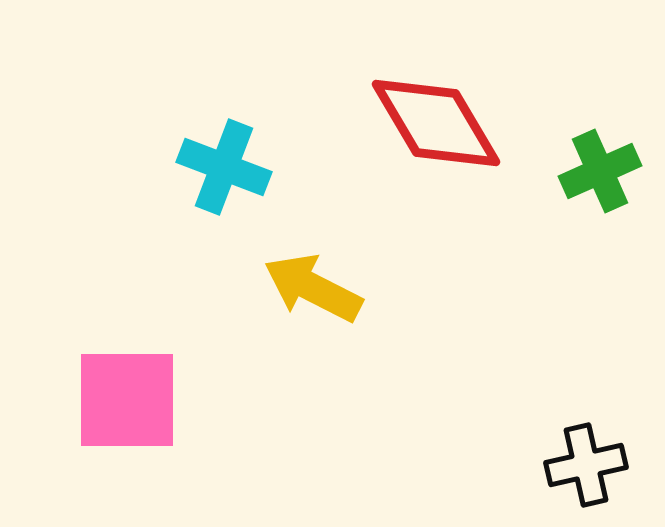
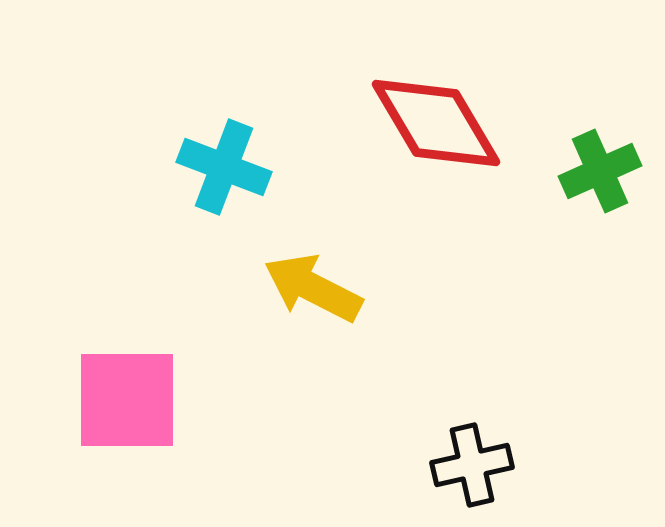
black cross: moved 114 px left
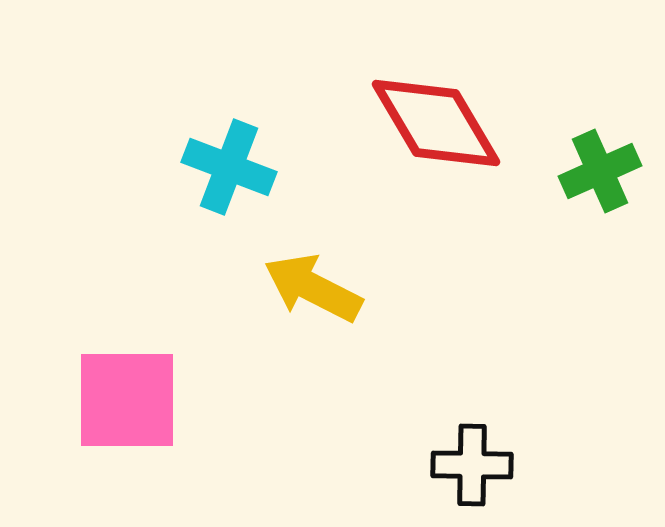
cyan cross: moved 5 px right
black cross: rotated 14 degrees clockwise
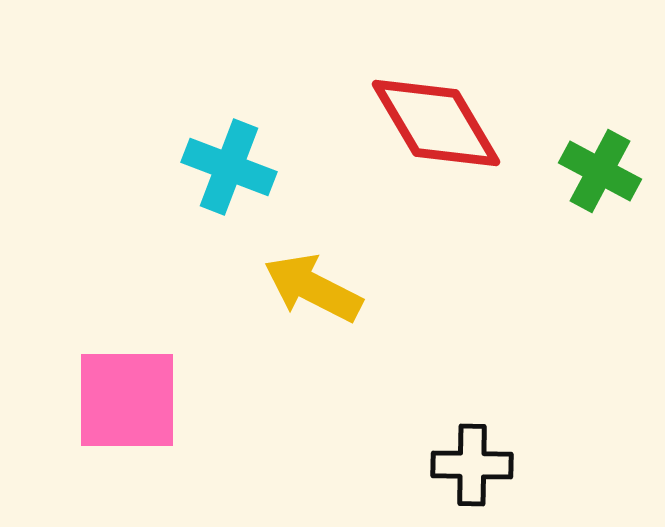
green cross: rotated 38 degrees counterclockwise
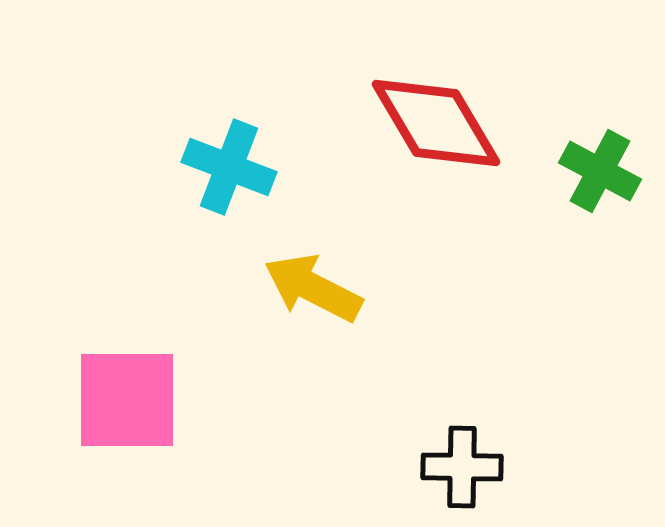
black cross: moved 10 px left, 2 px down
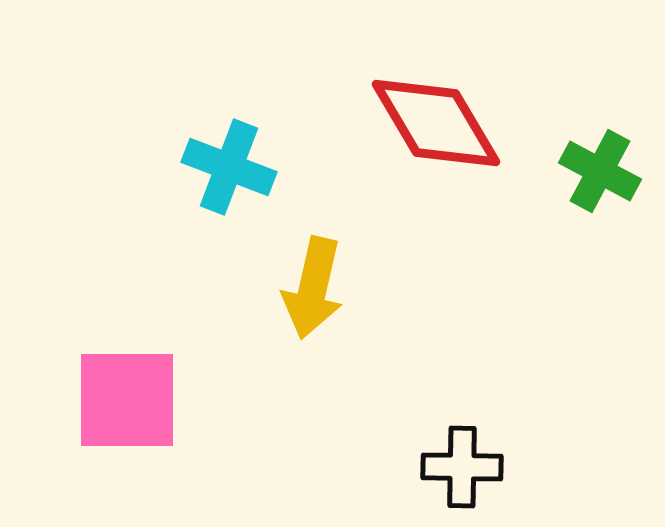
yellow arrow: rotated 104 degrees counterclockwise
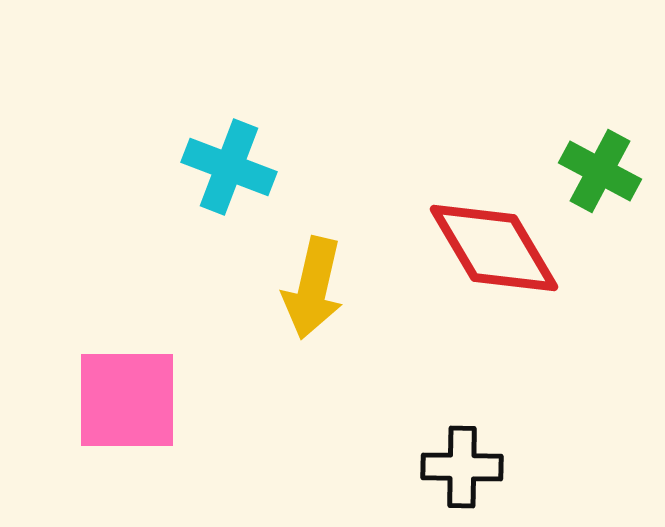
red diamond: moved 58 px right, 125 px down
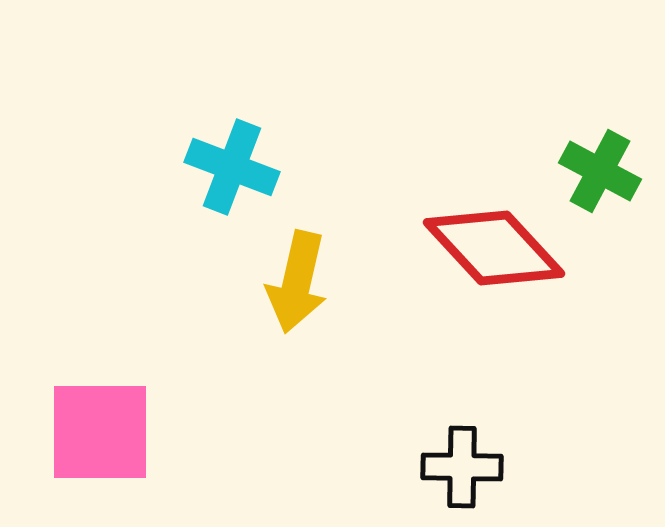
cyan cross: moved 3 px right
red diamond: rotated 12 degrees counterclockwise
yellow arrow: moved 16 px left, 6 px up
pink square: moved 27 px left, 32 px down
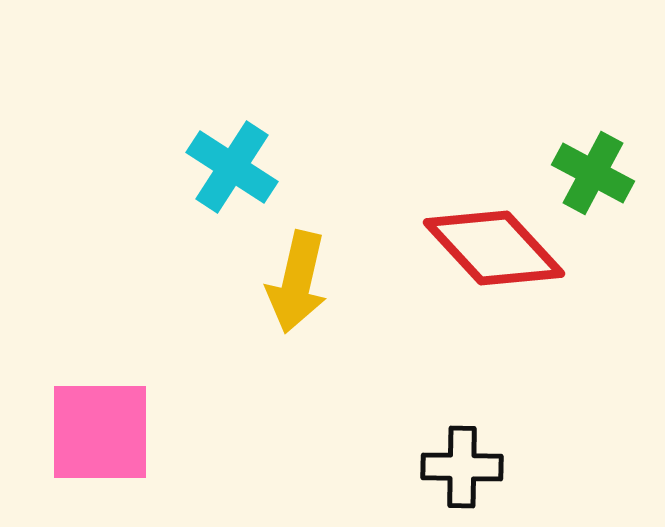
cyan cross: rotated 12 degrees clockwise
green cross: moved 7 px left, 2 px down
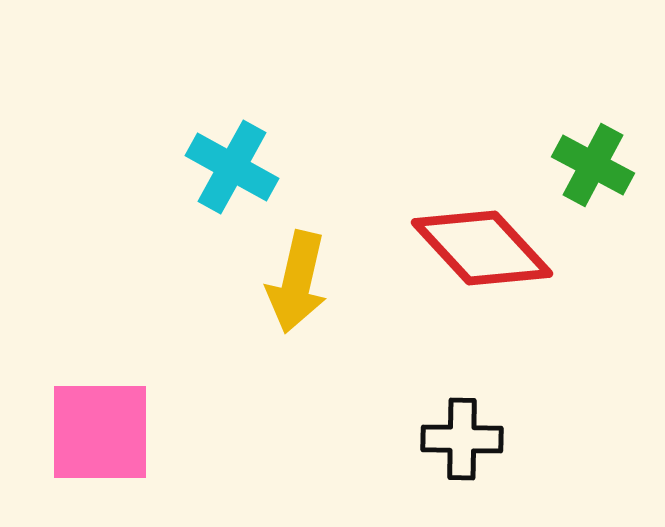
cyan cross: rotated 4 degrees counterclockwise
green cross: moved 8 px up
red diamond: moved 12 px left
black cross: moved 28 px up
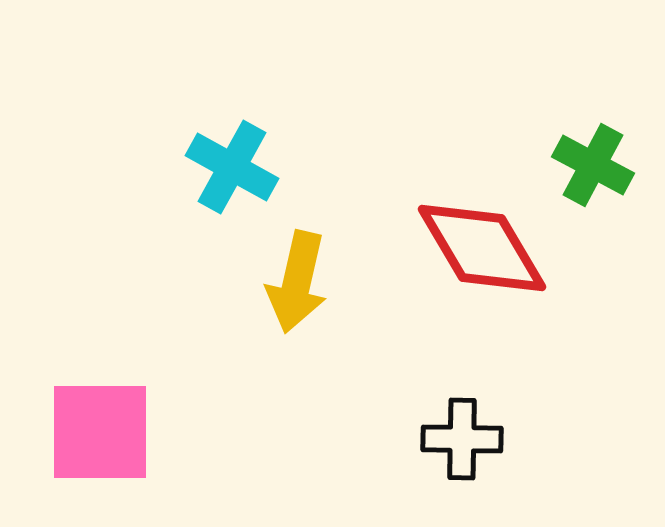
red diamond: rotated 12 degrees clockwise
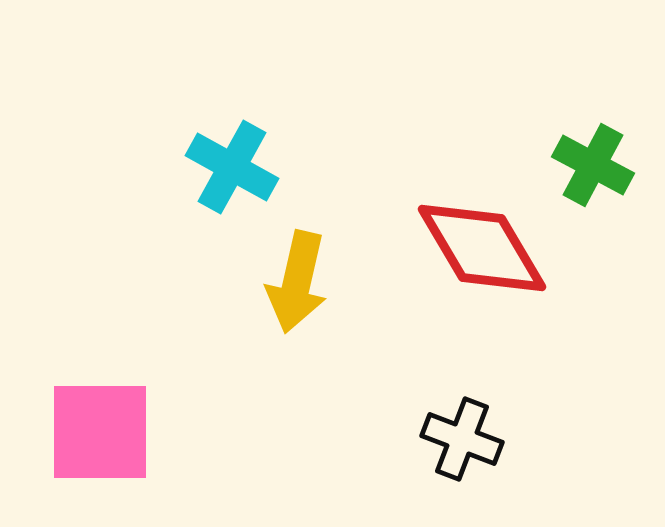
black cross: rotated 20 degrees clockwise
